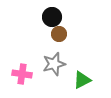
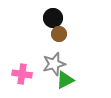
black circle: moved 1 px right, 1 px down
green triangle: moved 17 px left
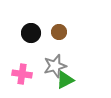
black circle: moved 22 px left, 15 px down
brown circle: moved 2 px up
gray star: moved 1 px right, 2 px down
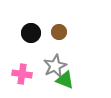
gray star: rotated 10 degrees counterclockwise
green triangle: rotated 48 degrees clockwise
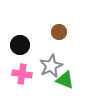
black circle: moved 11 px left, 12 px down
gray star: moved 4 px left
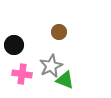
black circle: moved 6 px left
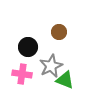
black circle: moved 14 px right, 2 px down
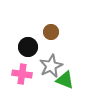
brown circle: moved 8 px left
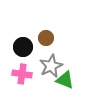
brown circle: moved 5 px left, 6 px down
black circle: moved 5 px left
